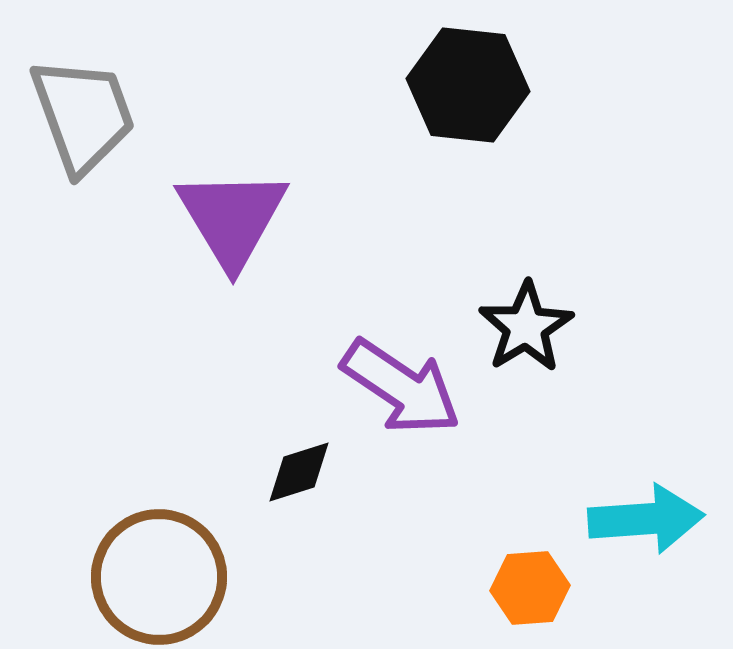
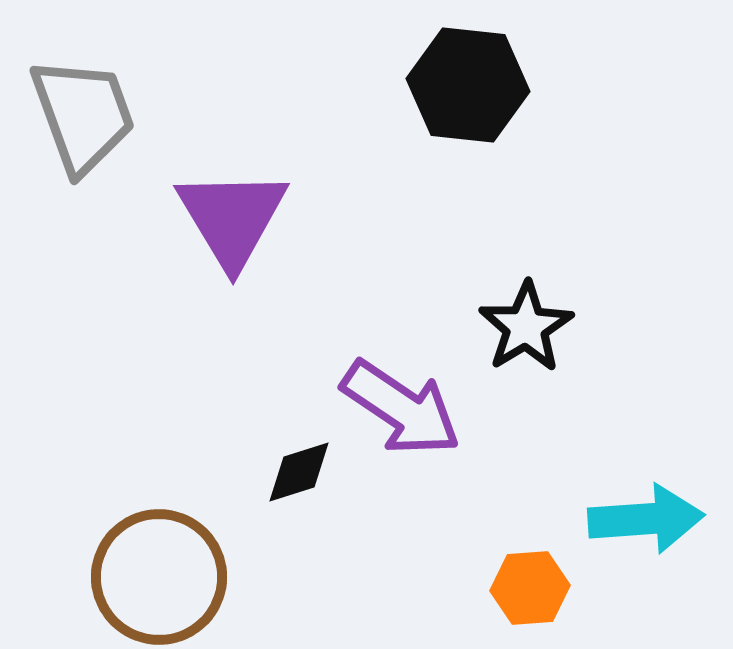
purple arrow: moved 21 px down
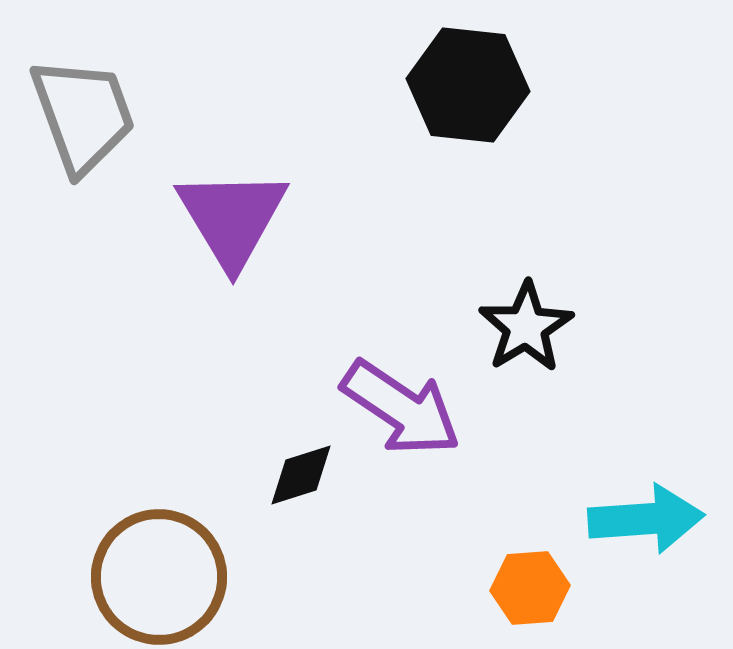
black diamond: moved 2 px right, 3 px down
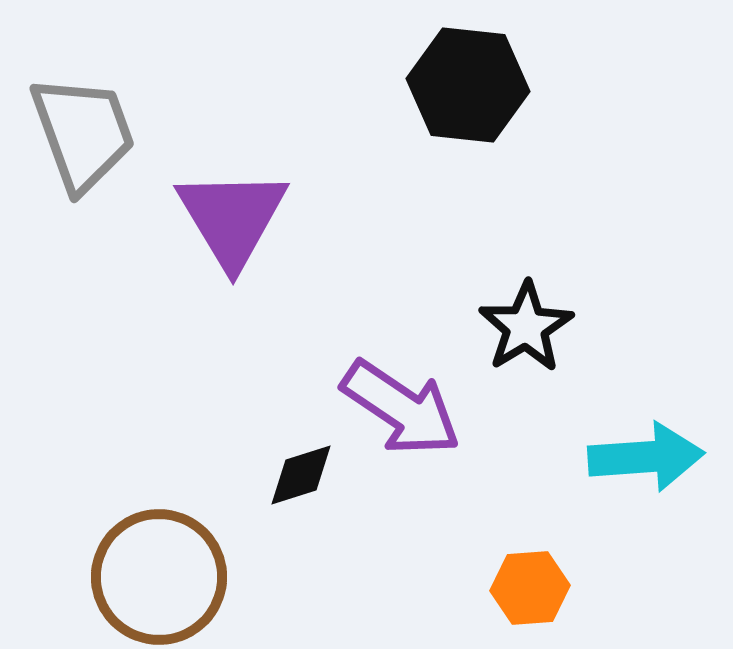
gray trapezoid: moved 18 px down
cyan arrow: moved 62 px up
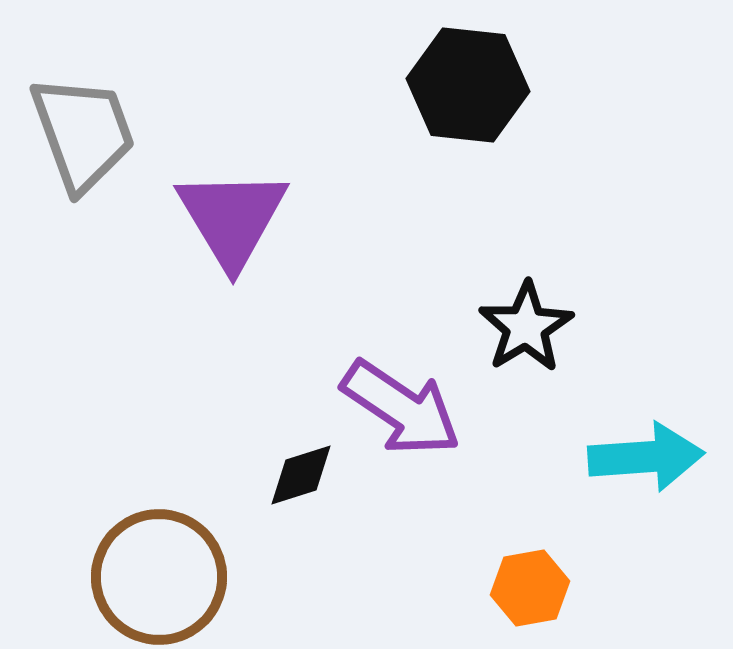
orange hexagon: rotated 6 degrees counterclockwise
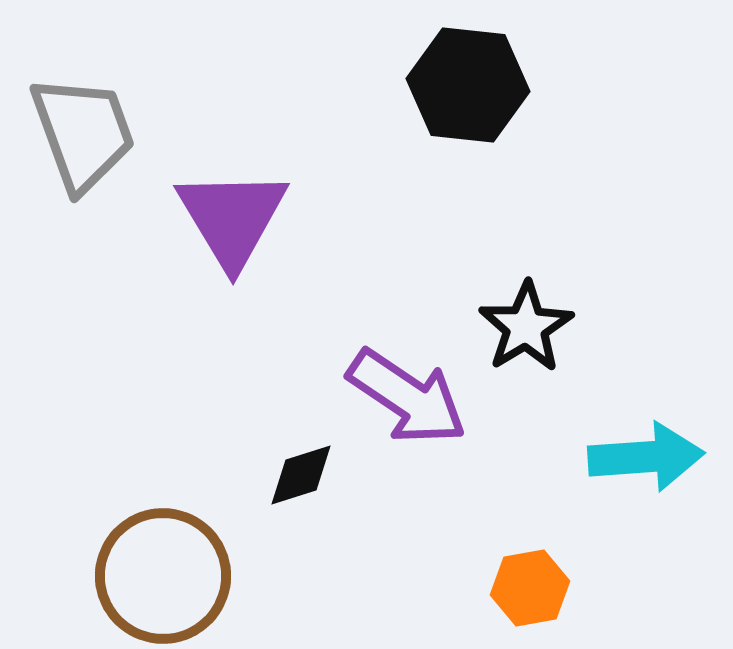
purple arrow: moved 6 px right, 11 px up
brown circle: moved 4 px right, 1 px up
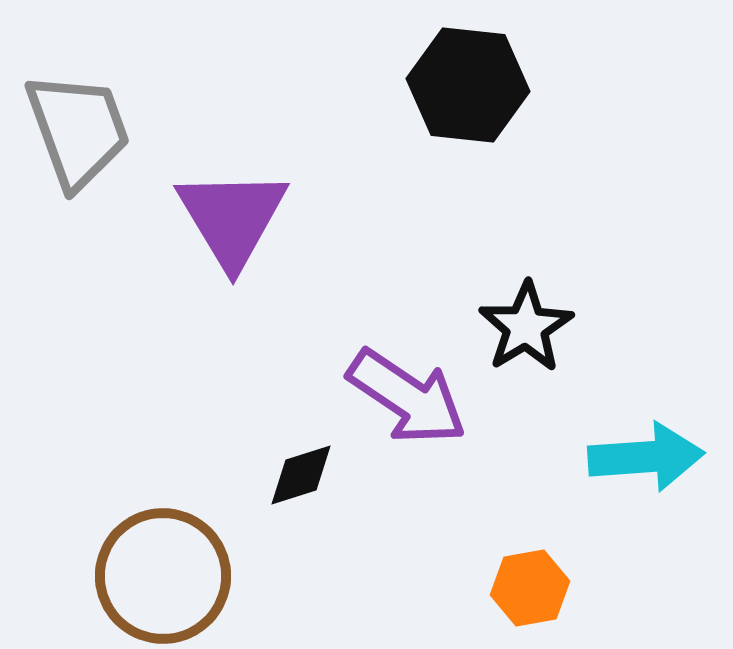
gray trapezoid: moved 5 px left, 3 px up
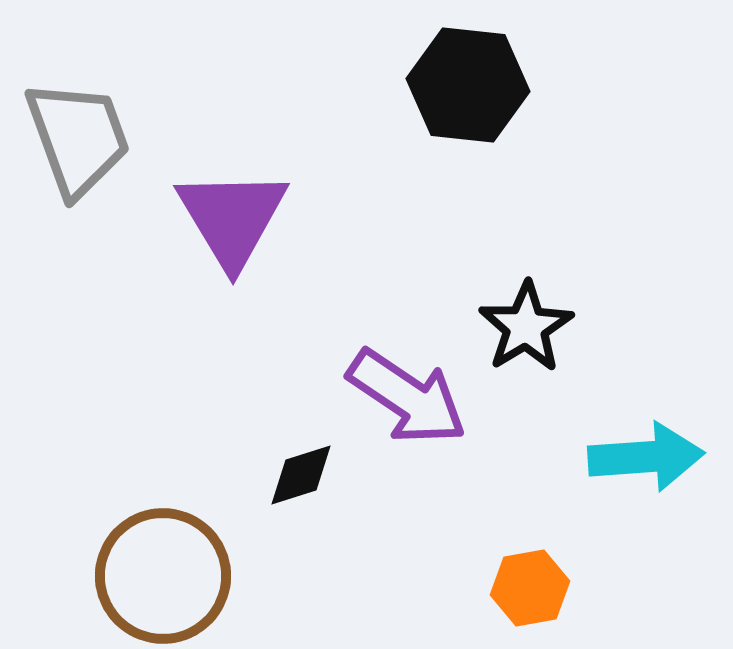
gray trapezoid: moved 8 px down
